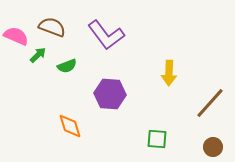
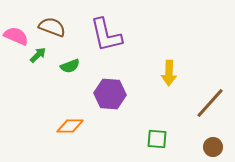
purple L-shape: rotated 24 degrees clockwise
green semicircle: moved 3 px right
orange diamond: rotated 72 degrees counterclockwise
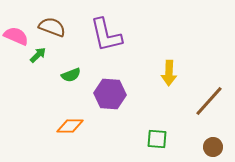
green semicircle: moved 1 px right, 9 px down
brown line: moved 1 px left, 2 px up
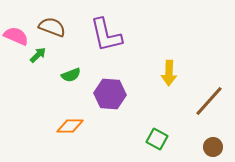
green square: rotated 25 degrees clockwise
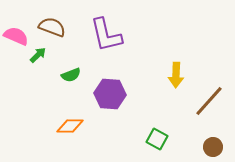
yellow arrow: moved 7 px right, 2 px down
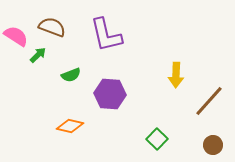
pink semicircle: rotated 10 degrees clockwise
orange diamond: rotated 12 degrees clockwise
green square: rotated 15 degrees clockwise
brown circle: moved 2 px up
